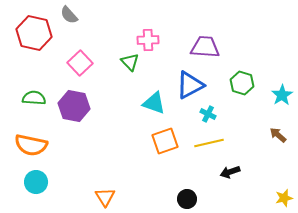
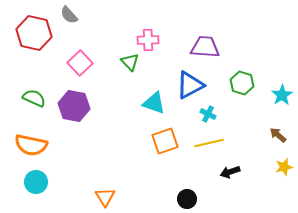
green semicircle: rotated 20 degrees clockwise
yellow star: moved 31 px up
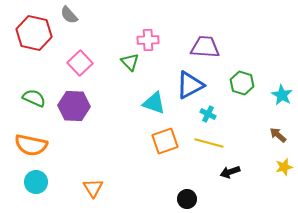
cyan star: rotated 10 degrees counterclockwise
purple hexagon: rotated 8 degrees counterclockwise
yellow line: rotated 28 degrees clockwise
orange triangle: moved 12 px left, 9 px up
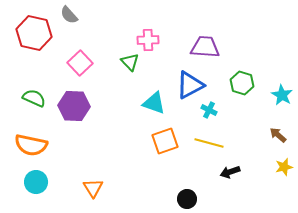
cyan cross: moved 1 px right, 4 px up
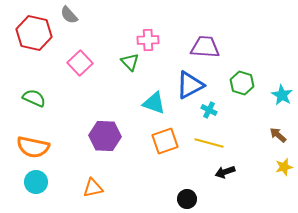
purple hexagon: moved 31 px right, 30 px down
orange semicircle: moved 2 px right, 2 px down
black arrow: moved 5 px left
orange triangle: rotated 50 degrees clockwise
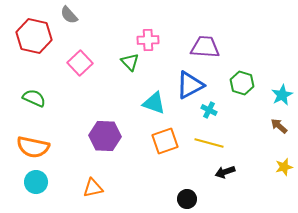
red hexagon: moved 3 px down
cyan star: rotated 15 degrees clockwise
brown arrow: moved 1 px right, 9 px up
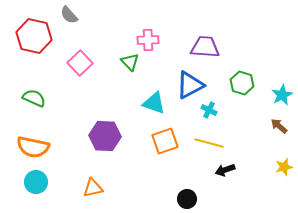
black arrow: moved 2 px up
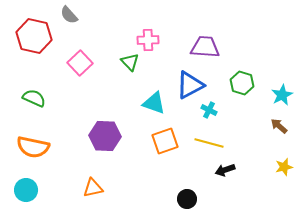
cyan circle: moved 10 px left, 8 px down
